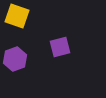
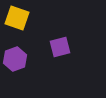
yellow square: moved 2 px down
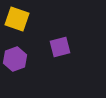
yellow square: moved 1 px down
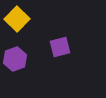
yellow square: rotated 25 degrees clockwise
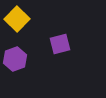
purple square: moved 3 px up
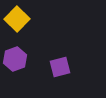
purple square: moved 23 px down
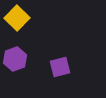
yellow square: moved 1 px up
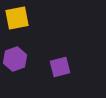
yellow square: rotated 35 degrees clockwise
